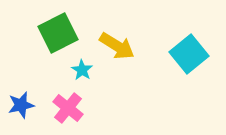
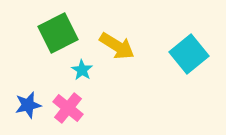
blue star: moved 7 px right
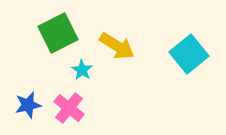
pink cross: moved 1 px right
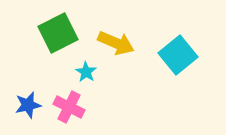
yellow arrow: moved 1 px left, 3 px up; rotated 9 degrees counterclockwise
cyan square: moved 11 px left, 1 px down
cyan star: moved 4 px right, 2 px down
pink cross: moved 1 px up; rotated 12 degrees counterclockwise
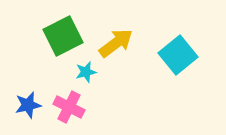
green square: moved 5 px right, 3 px down
yellow arrow: rotated 60 degrees counterclockwise
cyan star: rotated 25 degrees clockwise
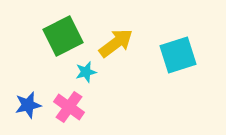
cyan square: rotated 21 degrees clockwise
pink cross: rotated 8 degrees clockwise
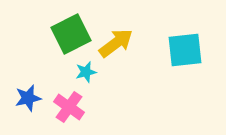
green square: moved 8 px right, 2 px up
cyan square: moved 7 px right, 5 px up; rotated 12 degrees clockwise
blue star: moved 7 px up
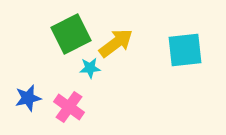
cyan star: moved 4 px right, 4 px up; rotated 10 degrees clockwise
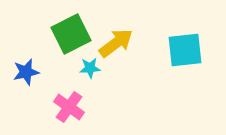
blue star: moved 2 px left, 26 px up
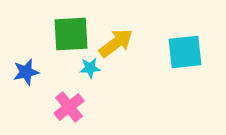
green square: rotated 24 degrees clockwise
cyan square: moved 2 px down
pink cross: rotated 16 degrees clockwise
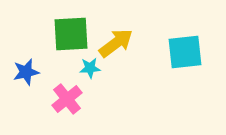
pink cross: moved 2 px left, 8 px up
